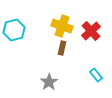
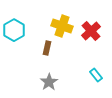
cyan hexagon: rotated 15 degrees counterclockwise
brown rectangle: moved 15 px left
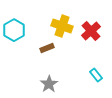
brown rectangle: rotated 56 degrees clockwise
gray star: moved 2 px down
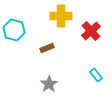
yellow cross: moved 1 px left, 10 px up; rotated 20 degrees counterclockwise
cyan hexagon: rotated 15 degrees counterclockwise
